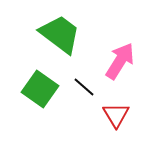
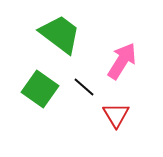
pink arrow: moved 2 px right
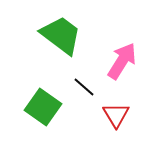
green trapezoid: moved 1 px right, 1 px down
green square: moved 3 px right, 18 px down
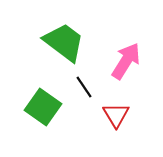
green trapezoid: moved 3 px right, 7 px down
pink arrow: moved 4 px right
black line: rotated 15 degrees clockwise
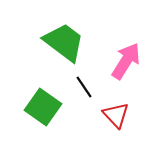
red triangle: rotated 12 degrees counterclockwise
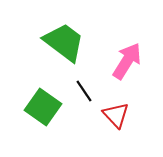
pink arrow: moved 1 px right
black line: moved 4 px down
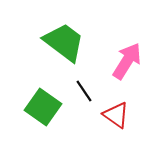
red triangle: rotated 12 degrees counterclockwise
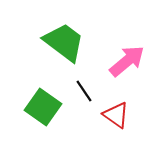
pink arrow: rotated 18 degrees clockwise
